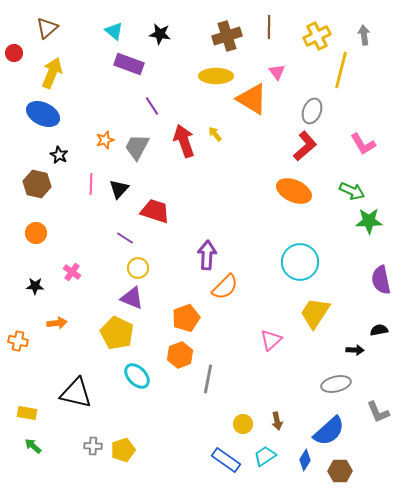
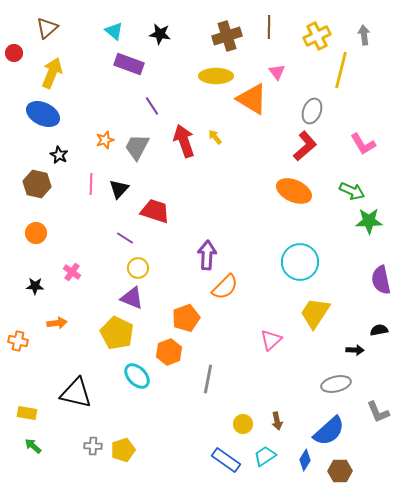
yellow arrow at (215, 134): moved 3 px down
orange hexagon at (180, 355): moved 11 px left, 3 px up
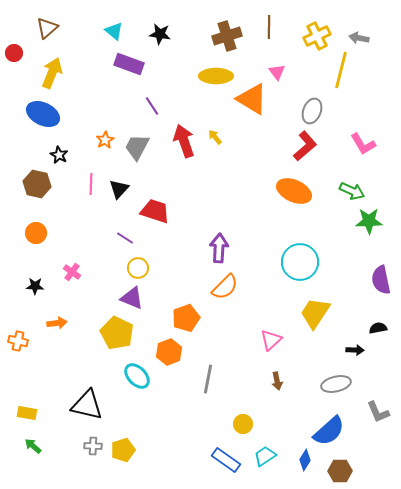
gray arrow at (364, 35): moved 5 px left, 3 px down; rotated 72 degrees counterclockwise
orange star at (105, 140): rotated 12 degrees counterclockwise
purple arrow at (207, 255): moved 12 px right, 7 px up
black semicircle at (379, 330): moved 1 px left, 2 px up
black triangle at (76, 393): moved 11 px right, 12 px down
brown arrow at (277, 421): moved 40 px up
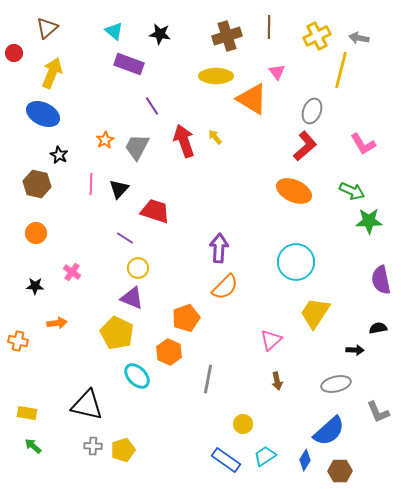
cyan circle at (300, 262): moved 4 px left
orange hexagon at (169, 352): rotated 15 degrees counterclockwise
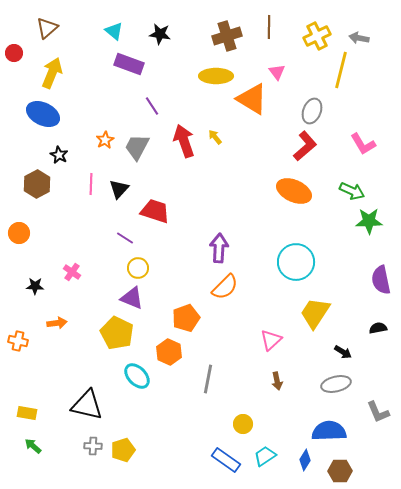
brown hexagon at (37, 184): rotated 20 degrees clockwise
orange circle at (36, 233): moved 17 px left
black arrow at (355, 350): moved 12 px left, 2 px down; rotated 30 degrees clockwise
blue semicircle at (329, 431): rotated 140 degrees counterclockwise
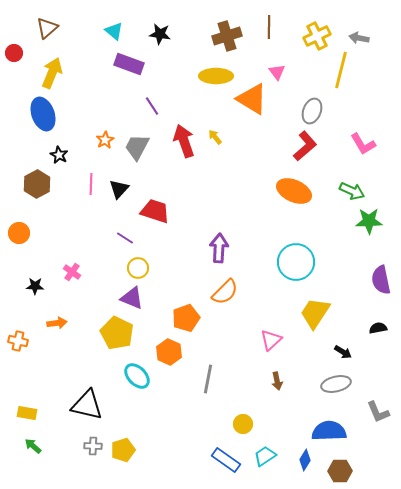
blue ellipse at (43, 114): rotated 44 degrees clockwise
orange semicircle at (225, 287): moved 5 px down
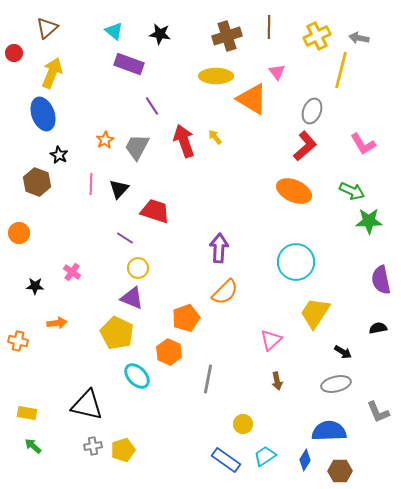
brown hexagon at (37, 184): moved 2 px up; rotated 12 degrees counterclockwise
gray cross at (93, 446): rotated 12 degrees counterclockwise
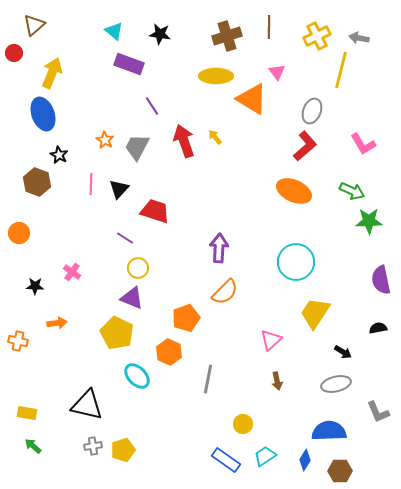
brown triangle at (47, 28): moved 13 px left, 3 px up
orange star at (105, 140): rotated 12 degrees counterclockwise
